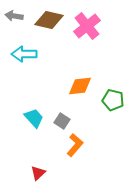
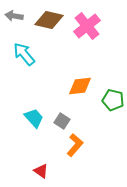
cyan arrow: rotated 50 degrees clockwise
red triangle: moved 3 px right, 2 px up; rotated 42 degrees counterclockwise
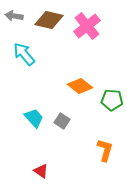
orange diamond: rotated 45 degrees clockwise
green pentagon: moved 1 px left; rotated 10 degrees counterclockwise
orange L-shape: moved 30 px right, 5 px down; rotated 25 degrees counterclockwise
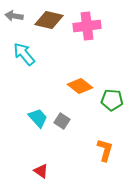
pink cross: rotated 32 degrees clockwise
cyan trapezoid: moved 4 px right
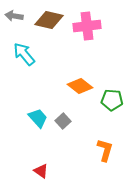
gray square: moved 1 px right; rotated 14 degrees clockwise
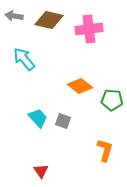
pink cross: moved 2 px right, 3 px down
cyan arrow: moved 5 px down
gray square: rotated 28 degrees counterclockwise
red triangle: rotated 21 degrees clockwise
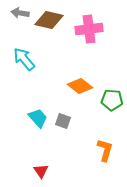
gray arrow: moved 6 px right, 3 px up
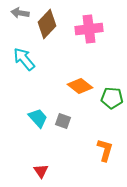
brown diamond: moved 2 px left, 4 px down; rotated 60 degrees counterclockwise
green pentagon: moved 2 px up
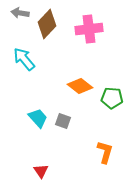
orange L-shape: moved 2 px down
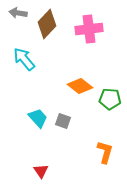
gray arrow: moved 2 px left
green pentagon: moved 2 px left, 1 px down
